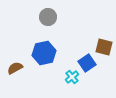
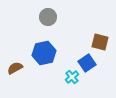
brown square: moved 4 px left, 5 px up
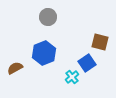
blue hexagon: rotated 10 degrees counterclockwise
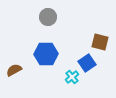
blue hexagon: moved 2 px right, 1 px down; rotated 20 degrees clockwise
brown semicircle: moved 1 px left, 2 px down
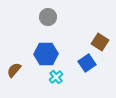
brown square: rotated 18 degrees clockwise
brown semicircle: rotated 21 degrees counterclockwise
cyan cross: moved 16 px left
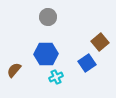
brown square: rotated 18 degrees clockwise
cyan cross: rotated 16 degrees clockwise
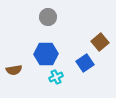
blue square: moved 2 px left
brown semicircle: rotated 140 degrees counterclockwise
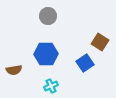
gray circle: moved 1 px up
brown square: rotated 18 degrees counterclockwise
cyan cross: moved 5 px left, 9 px down
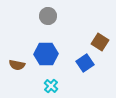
brown semicircle: moved 3 px right, 5 px up; rotated 21 degrees clockwise
cyan cross: rotated 24 degrees counterclockwise
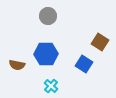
blue square: moved 1 px left, 1 px down; rotated 24 degrees counterclockwise
